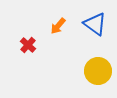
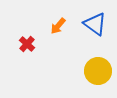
red cross: moved 1 px left, 1 px up
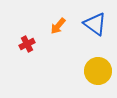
red cross: rotated 21 degrees clockwise
